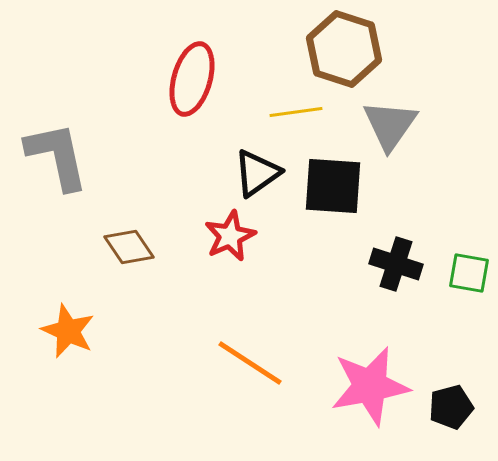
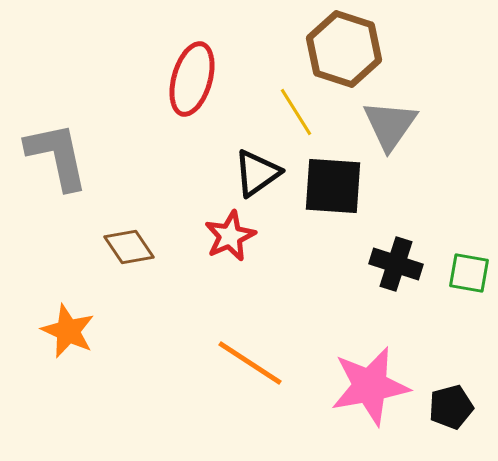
yellow line: rotated 66 degrees clockwise
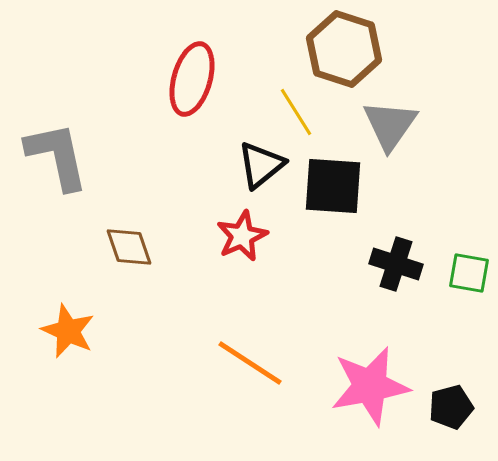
black triangle: moved 4 px right, 8 px up; rotated 4 degrees counterclockwise
red star: moved 12 px right
brown diamond: rotated 15 degrees clockwise
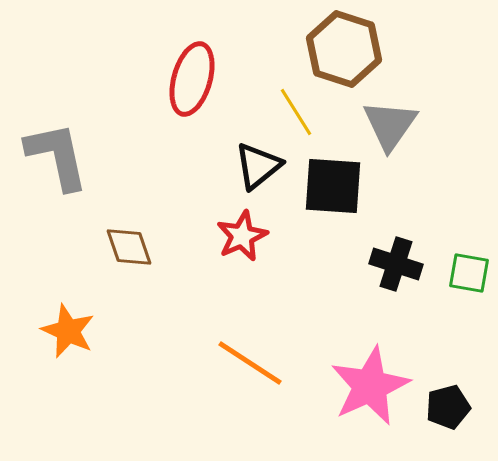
black triangle: moved 3 px left, 1 px down
pink star: rotated 14 degrees counterclockwise
black pentagon: moved 3 px left
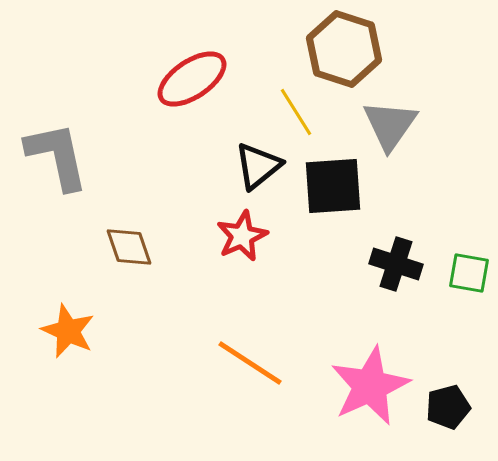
red ellipse: rotated 40 degrees clockwise
black square: rotated 8 degrees counterclockwise
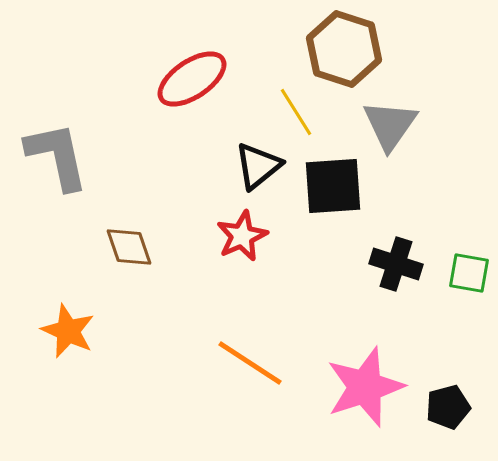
pink star: moved 5 px left, 1 px down; rotated 6 degrees clockwise
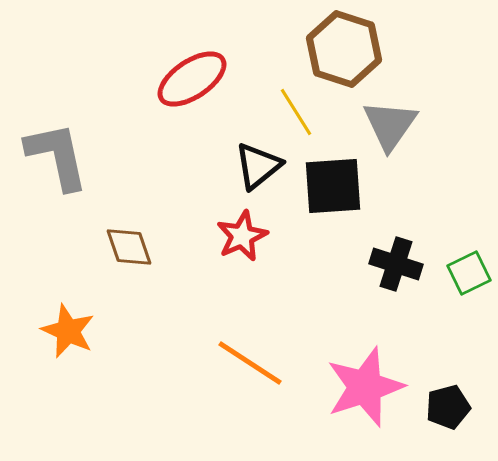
green square: rotated 36 degrees counterclockwise
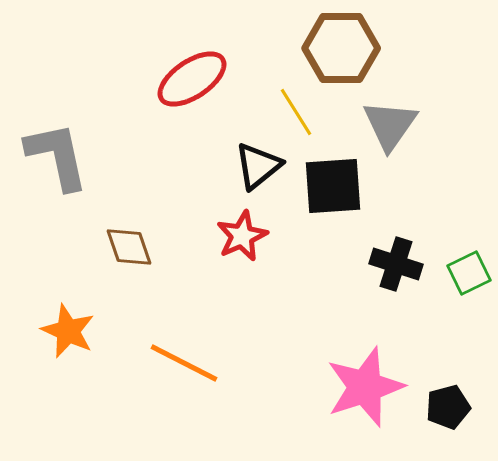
brown hexagon: moved 3 px left, 1 px up; rotated 18 degrees counterclockwise
orange line: moved 66 px left; rotated 6 degrees counterclockwise
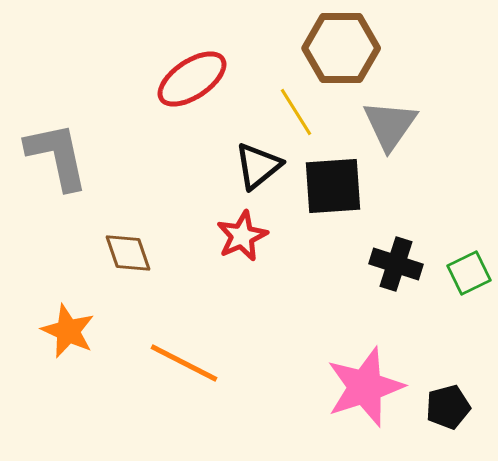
brown diamond: moved 1 px left, 6 px down
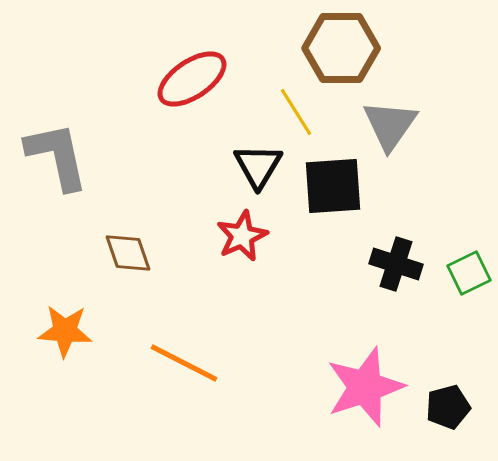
black triangle: rotated 20 degrees counterclockwise
orange star: moved 3 px left; rotated 20 degrees counterclockwise
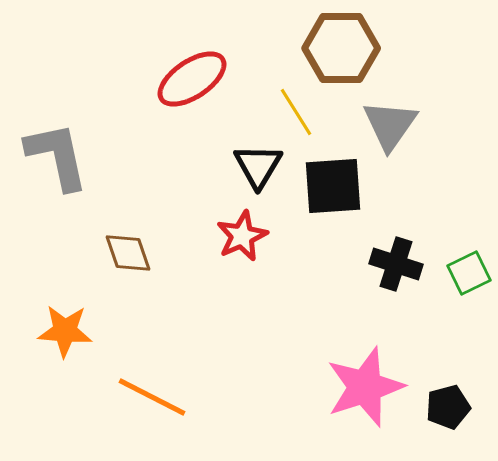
orange line: moved 32 px left, 34 px down
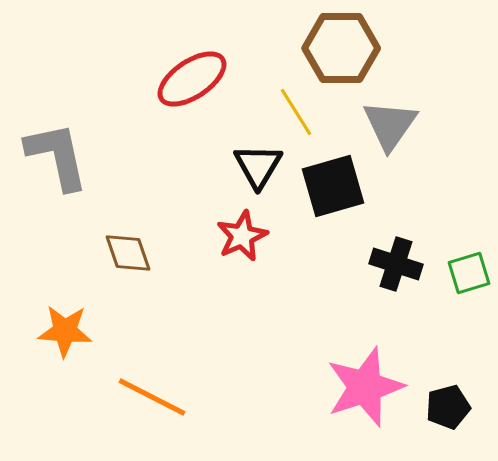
black square: rotated 12 degrees counterclockwise
green square: rotated 9 degrees clockwise
